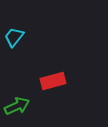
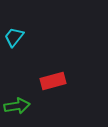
green arrow: rotated 15 degrees clockwise
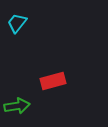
cyan trapezoid: moved 3 px right, 14 px up
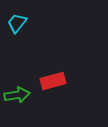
green arrow: moved 11 px up
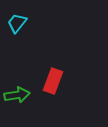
red rectangle: rotated 55 degrees counterclockwise
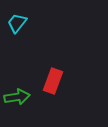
green arrow: moved 2 px down
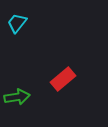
red rectangle: moved 10 px right, 2 px up; rotated 30 degrees clockwise
